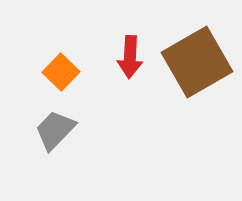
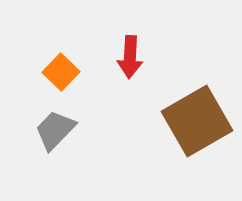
brown square: moved 59 px down
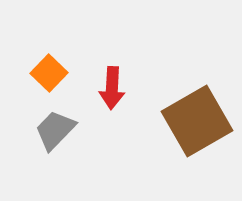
red arrow: moved 18 px left, 31 px down
orange square: moved 12 px left, 1 px down
